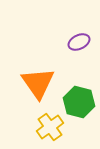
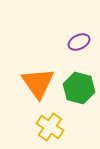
green hexagon: moved 14 px up
yellow cross: rotated 20 degrees counterclockwise
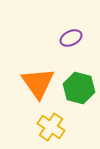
purple ellipse: moved 8 px left, 4 px up
yellow cross: moved 1 px right
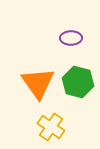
purple ellipse: rotated 25 degrees clockwise
green hexagon: moved 1 px left, 6 px up
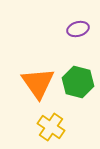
purple ellipse: moved 7 px right, 9 px up; rotated 15 degrees counterclockwise
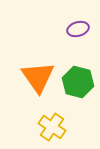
orange triangle: moved 6 px up
yellow cross: moved 1 px right
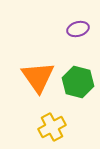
yellow cross: rotated 28 degrees clockwise
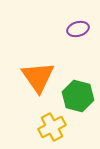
green hexagon: moved 14 px down
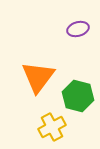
orange triangle: rotated 12 degrees clockwise
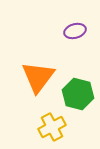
purple ellipse: moved 3 px left, 2 px down
green hexagon: moved 2 px up
